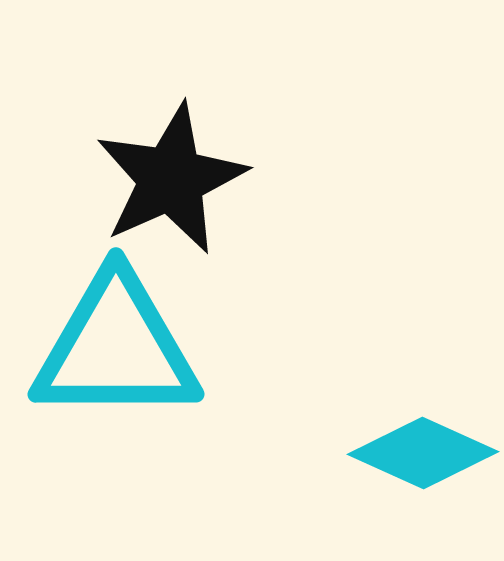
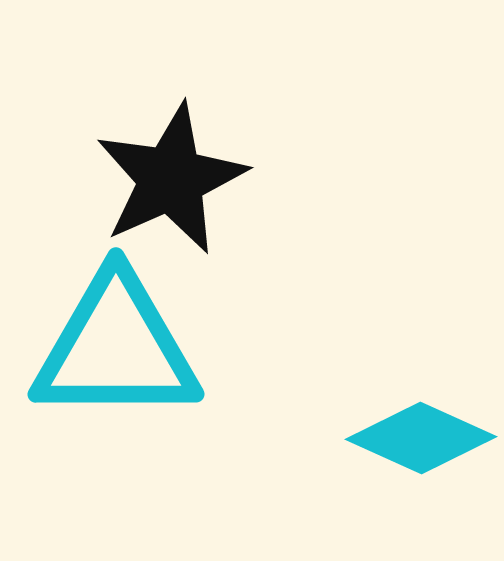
cyan diamond: moved 2 px left, 15 px up
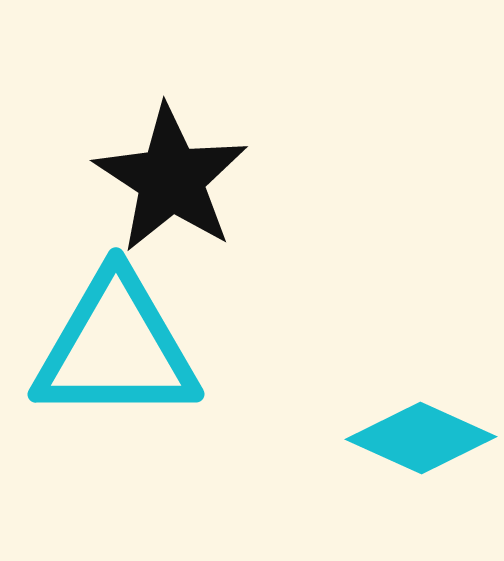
black star: rotated 15 degrees counterclockwise
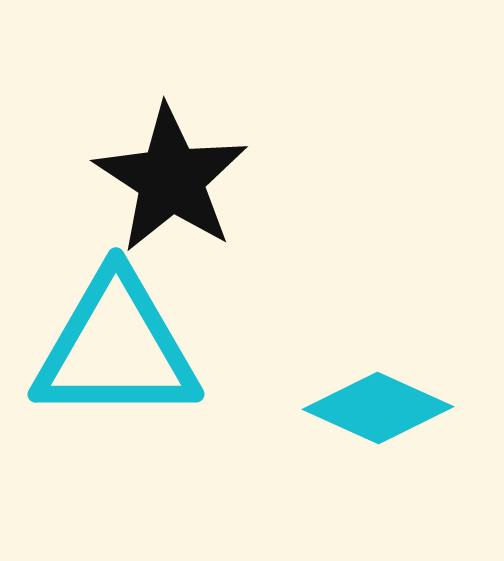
cyan diamond: moved 43 px left, 30 px up
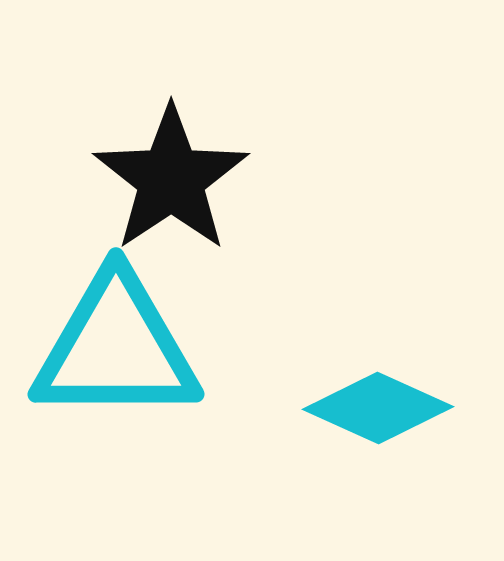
black star: rotated 5 degrees clockwise
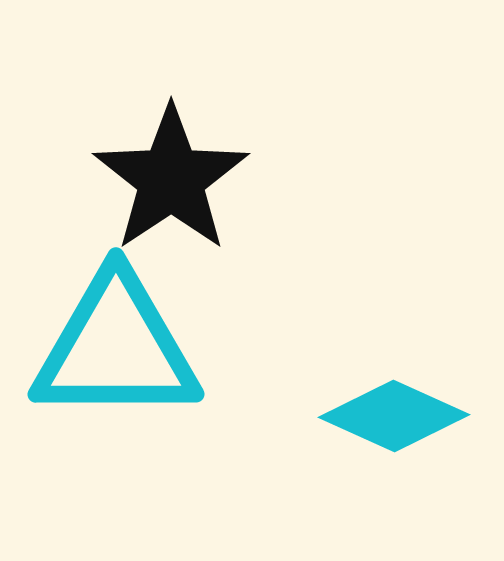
cyan diamond: moved 16 px right, 8 px down
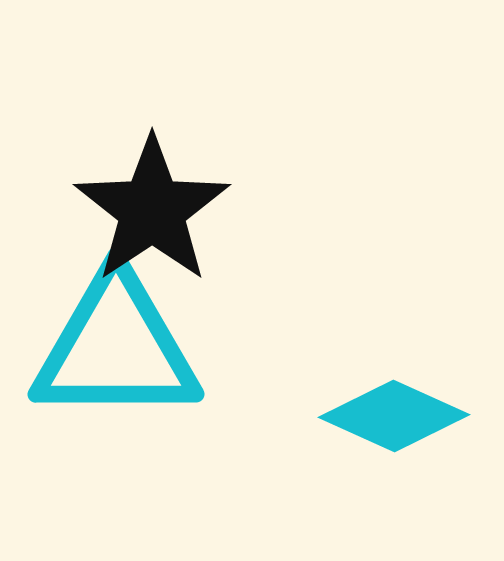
black star: moved 19 px left, 31 px down
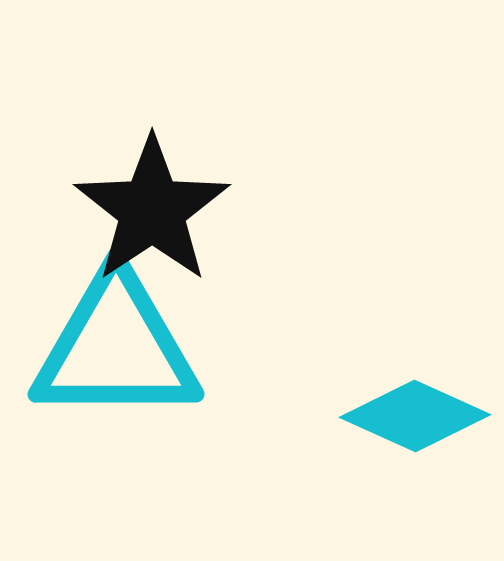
cyan diamond: moved 21 px right
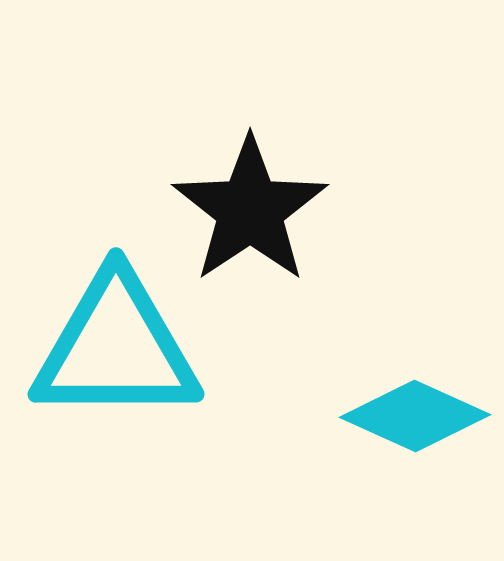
black star: moved 98 px right
